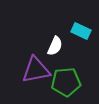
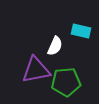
cyan rectangle: rotated 12 degrees counterclockwise
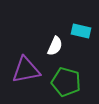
purple triangle: moved 10 px left
green pentagon: rotated 20 degrees clockwise
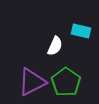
purple triangle: moved 6 px right, 12 px down; rotated 16 degrees counterclockwise
green pentagon: rotated 20 degrees clockwise
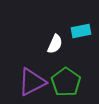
cyan rectangle: rotated 24 degrees counterclockwise
white semicircle: moved 2 px up
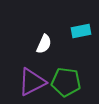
white semicircle: moved 11 px left
green pentagon: rotated 28 degrees counterclockwise
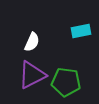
white semicircle: moved 12 px left, 2 px up
purple triangle: moved 7 px up
